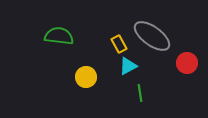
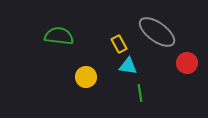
gray ellipse: moved 5 px right, 4 px up
cyan triangle: rotated 36 degrees clockwise
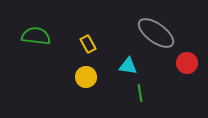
gray ellipse: moved 1 px left, 1 px down
green semicircle: moved 23 px left
yellow rectangle: moved 31 px left
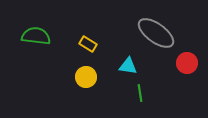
yellow rectangle: rotated 30 degrees counterclockwise
